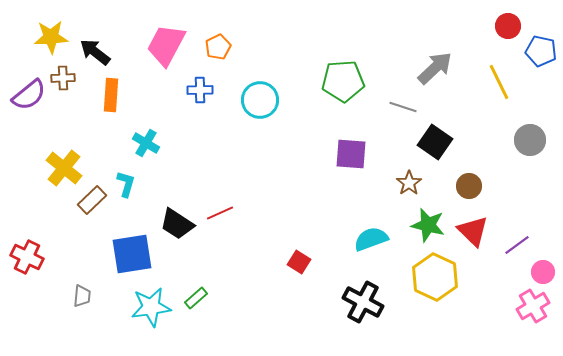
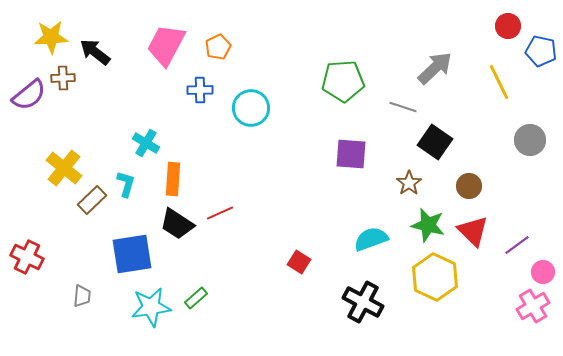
orange rectangle: moved 62 px right, 84 px down
cyan circle: moved 9 px left, 8 px down
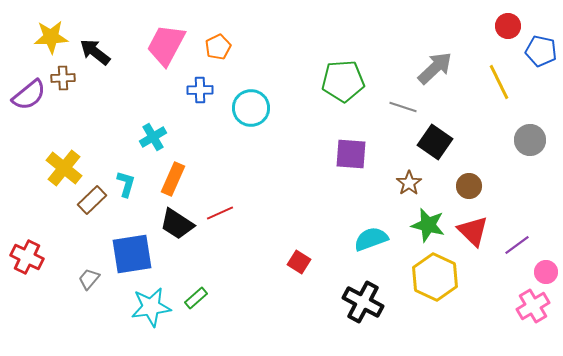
cyan cross: moved 7 px right, 6 px up; rotated 28 degrees clockwise
orange rectangle: rotated 20 degrees clockwise
pink circle: moved 3 px right
gray trapezoid: moved 7 px right, 17 px up; rotated 145 degrees counterclockwise
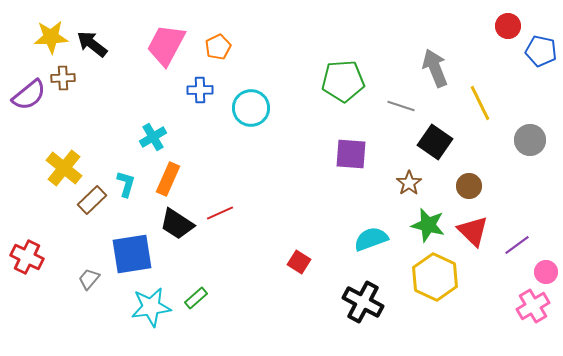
black arrow: moved 3 px left, 8 px up
gray arrow: rotated 69 degrees counterclockwise
yellow line: moved 19 px left, 21 px down
gray line: moved 2 px left, 1 px up
orange rectangle: moved 5 px left
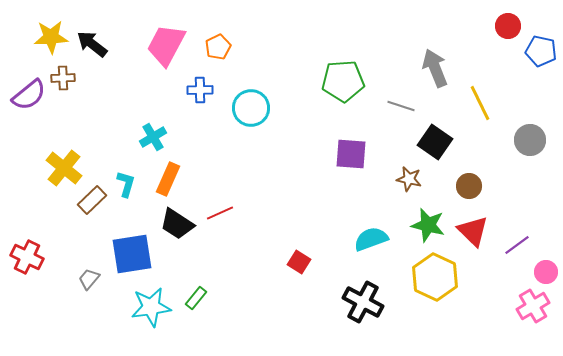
brown star: moved 4 px up; rotated 25 degrees counterclockwise
green rectangle: rotated 10 degrees counterclockwise
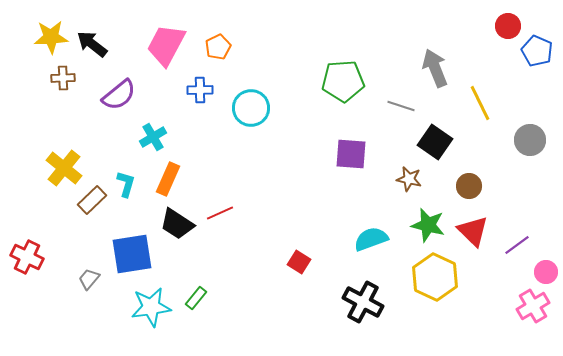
blue pentagon: moved 4 px left; rotated 12 degrees clockwise
purple semicircle: moved 90 px right
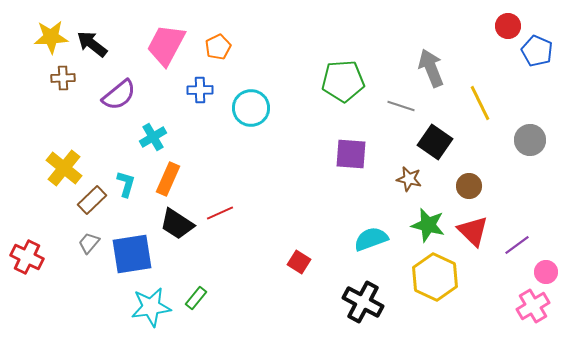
gray arrow: moved 4 px left
gray trapezoid: moved 36 px up
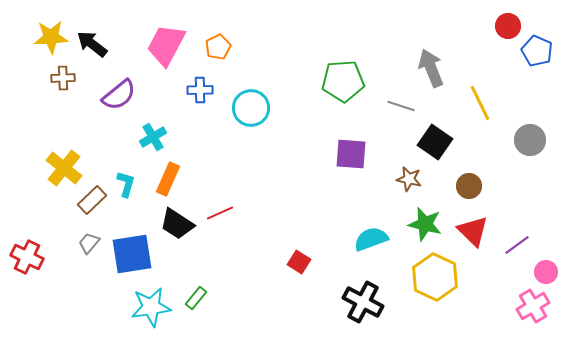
green star: moved 3 px left, 1 px up
